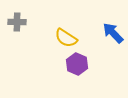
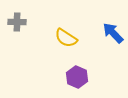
purple hexagon: moved 13 px down
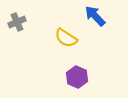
gray cross: rotated 24 degrees counterclockwise
blue arrow: moved 18 px left, 17 px up
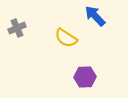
gray cross: moved 6 px down
purple hexagon: moved 8 px right; rotated 25 degrees counterclockwise
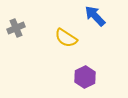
gray cross: moved 1 px left
purple hexagon: rotated 25 degrees counterclockwise
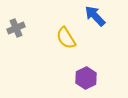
yellow semicircle: rotated 25 degrees clockwise
purple hexagon: moved 1 px right, 1 px down
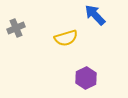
blue arrow: moved 1 px up
yellow semicircle: rotated 75 degrees counterclockwise
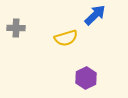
blue arrow: rotated 90 degrees clockwise
gray cross: rotated 24 degrees clockwise
